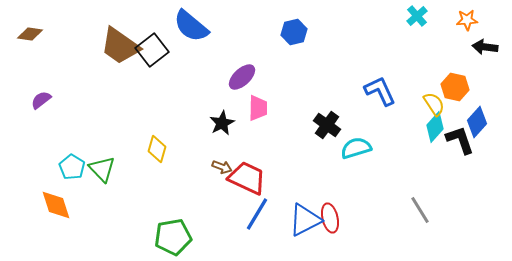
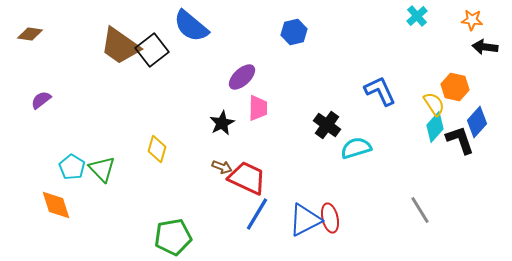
orange star: moved 5 px right; rotated 10 degrees clockwise
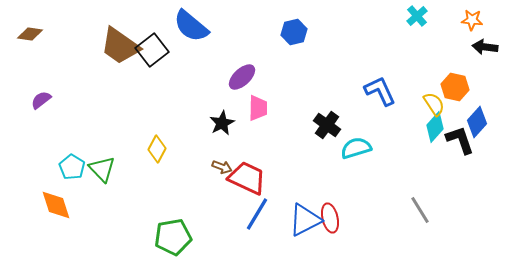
yellow diamond: rotated 12 degrees clockwise
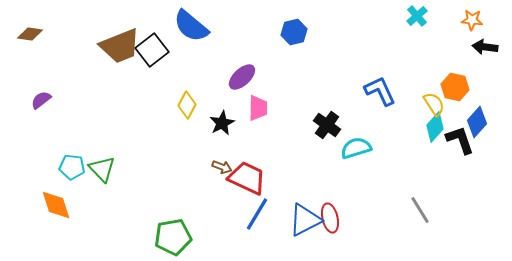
brown trapezoid: rotated 57 degrees counterclockwise
yellow diamond: moved 30 px right, 44 px up
cyan pentagon: rotated 25 degrees counterclockwise
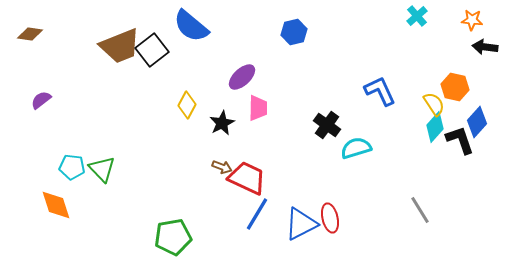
blue triangle: moved 4 px left, 4 px down
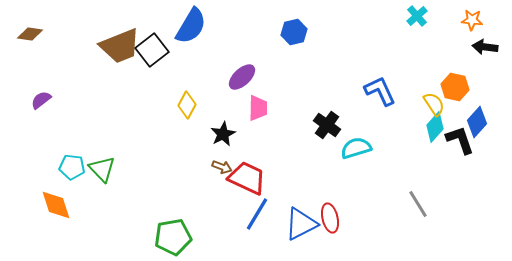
blue semicircle: rotated 99 degrees counterclockwise
black star: moved 1 px right, 11 px down
gray line: moved 2 px left, 6 px up
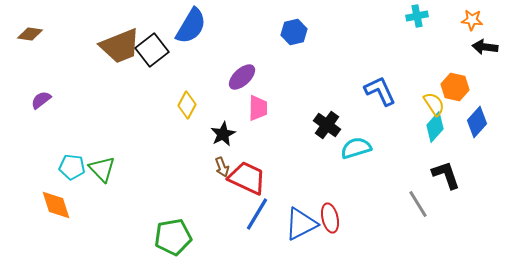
cyan cross: rotated 30 degrees clockwise
black L-shape: moved 14 px left, 35 px down
brown arrow: rotated 48 degrees clockwise
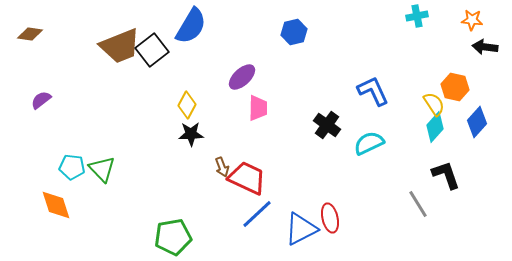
blue L-shape: moved 7 px left
black star: moved 32 px left; rotated 25 degrees clockwise
cyan semicircle: moved 13 px right, 5 px up; rotated 8 degrees counterclockwise
blue line: rotated 16 degrees clockwise
blue triangle: moved 5 px down
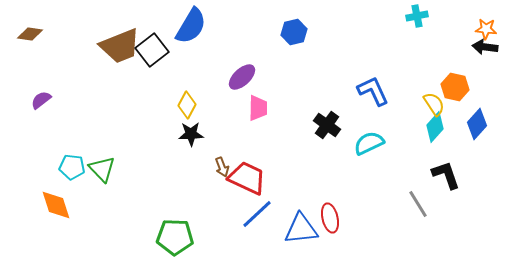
orange star: moved 14 px right, 9 px down
blue diamond: moved 2 px down
blue triangle: rotated 21 degrees clockwise
green pentagon: moved 2 px right; rotated 12 degrees clockwise
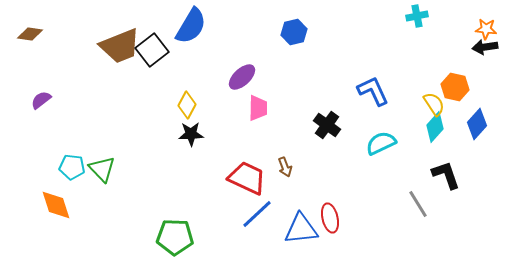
black arrow: rotated 15 degrees counterclockwise
cyan semicircle: moved 12 px right
brown arrow: moved 63 px right
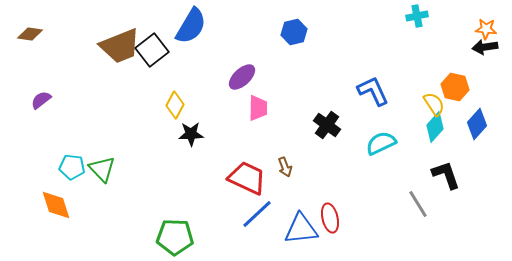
yellow diamond: moved 12 px left
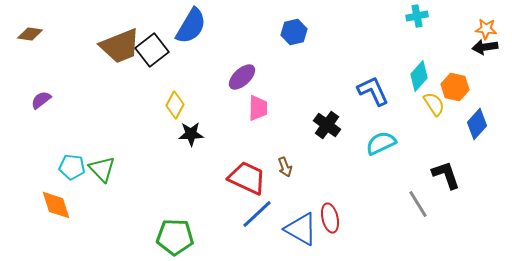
cyan diamond: moved 16 px left, 51 px up
blue triangle: rotated 36 degrees clockwise
